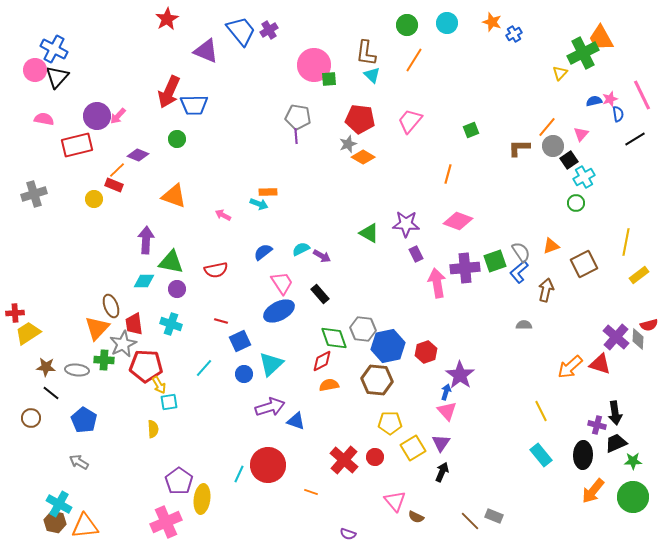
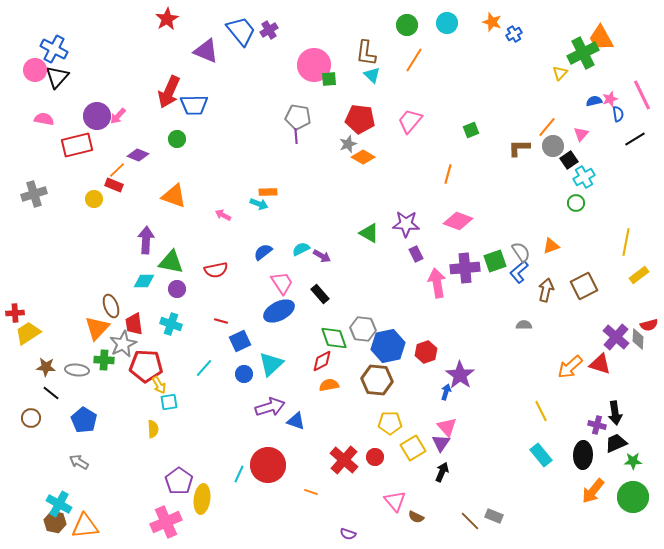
brown square at (584, 264): moved 22 px down
pink triangle at (447, 411): moved 16 px down
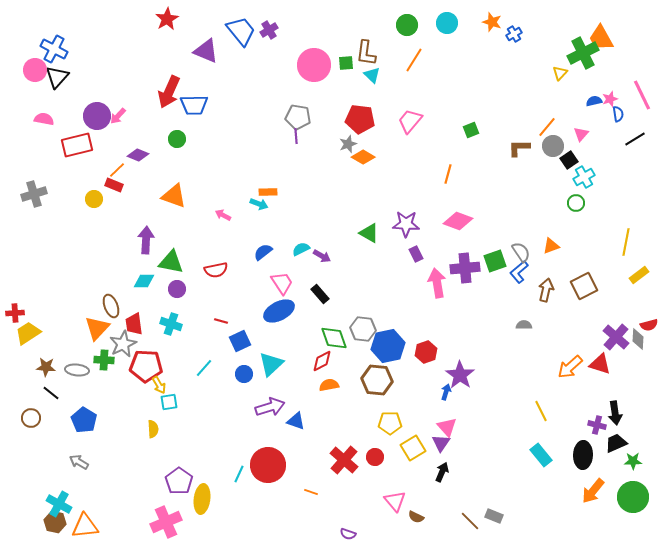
green square at (329, 79): moved 17 px right, 16 px up
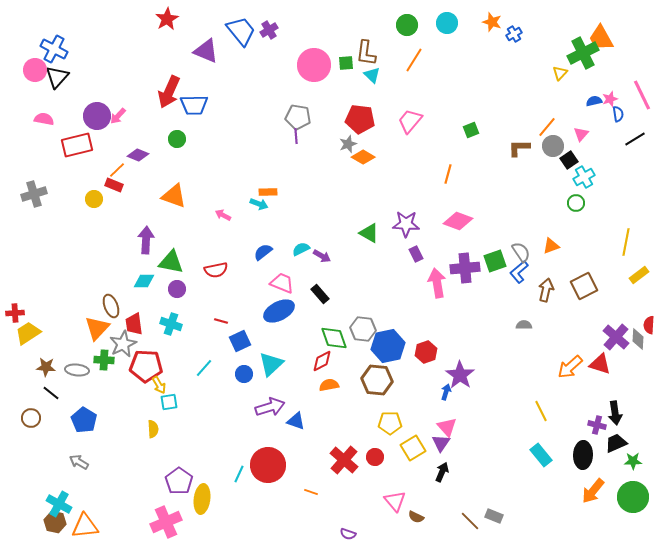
pink trapezoid at (282, 283): rotated 35 degrees counterclockwise
red semicircle at (649, 325): rotated 108 degrees clockwise
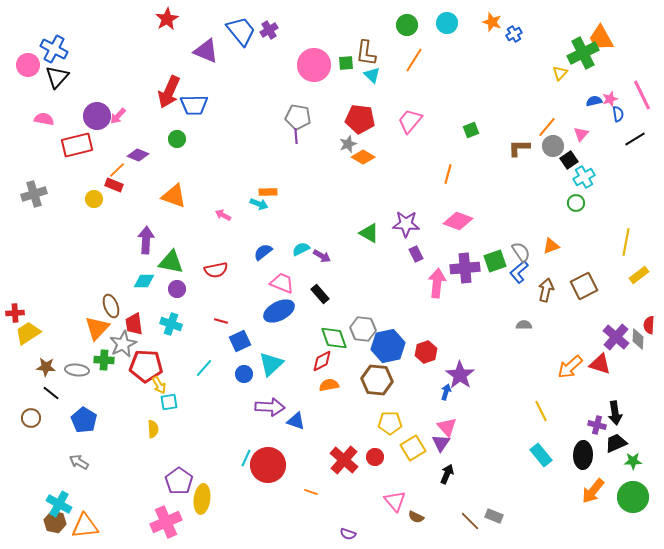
pink circle at (35, 70): moved 7 px left, 5 px up
pink arrow at (437, 283): rotated 16 degrees clockwise
purple arrow at (270, 407): rotated 20 degrees clockwise
black arrow at (442, 472): moved 5 px right, 2 px down
cyan line at (239, 474): moved 7 px right, 16 px up
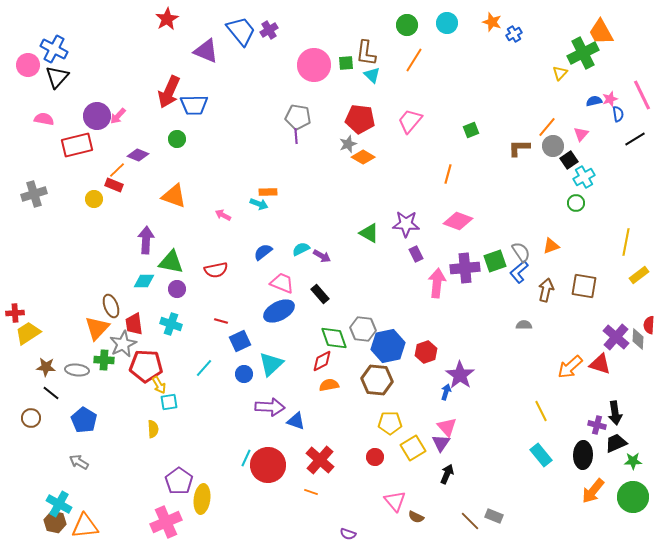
orange trapezoid at (601, 38): moved 6 px up
brown square at (584, 286): rotated 36 degrees clockwise
red cross at (344, 460): moved 24 px left
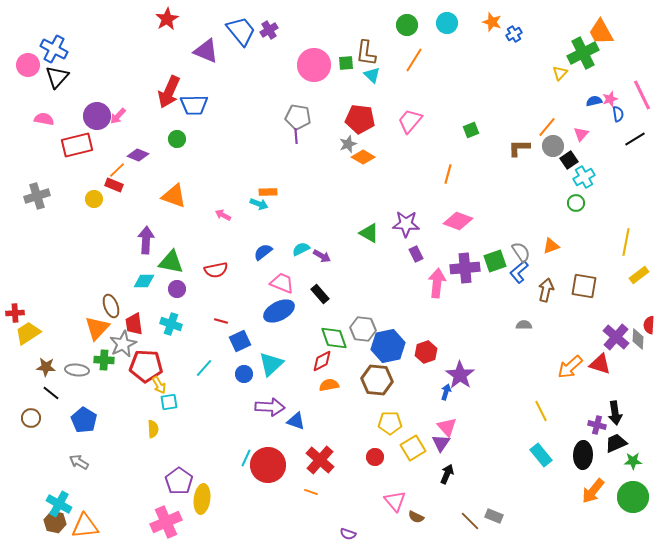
gray cross at (34, 194): moved 3 px right, 2 px down
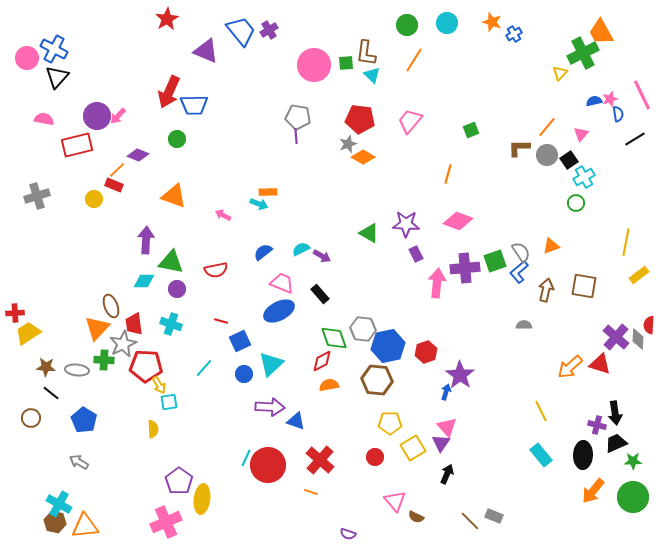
pink circle at (28, 65): moved 1 px left, 7 px up
gray circle at (553, 146): moved 6 px left, 9 px down
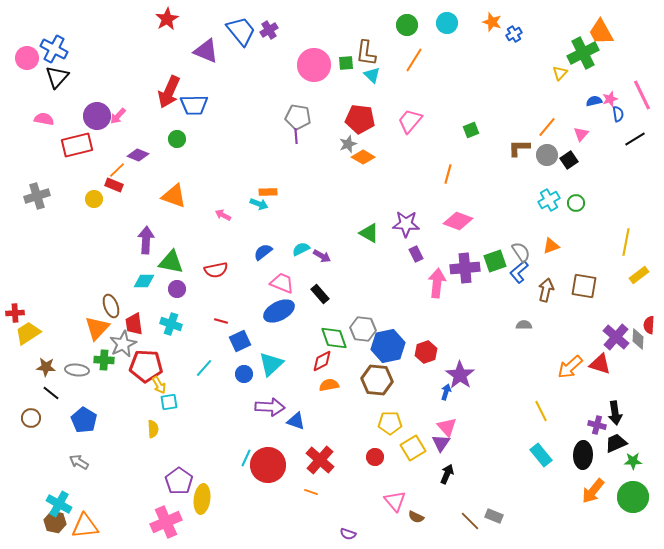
cyan cross at (584, 177): moved 35 px left, 23 px down
